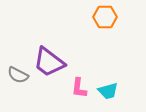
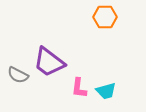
cyan trapezoid: moved 2 px left
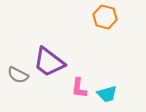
orange hexagon: rotated 15 degrees clockwise
cyan trapezoid: moved 1 px right, 3 px down
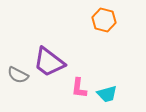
orange hexagon: moved 1 px left, 3 px down
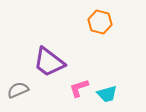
orange hexagon: moved 4 px left, 2 px down
gray semicircle: moved 15 px down; rotated 130 degrees clockwise
pink L-shape: rotated 65 degrees clockwise
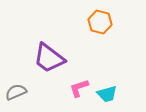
purple trapezoid: moved 4 px up
gray semicircle: moved 2 px left, 2 px down
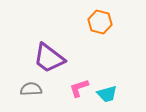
gray semicircle: moved 15 px right, 3 px up; rotated 20 degrees clockwise
